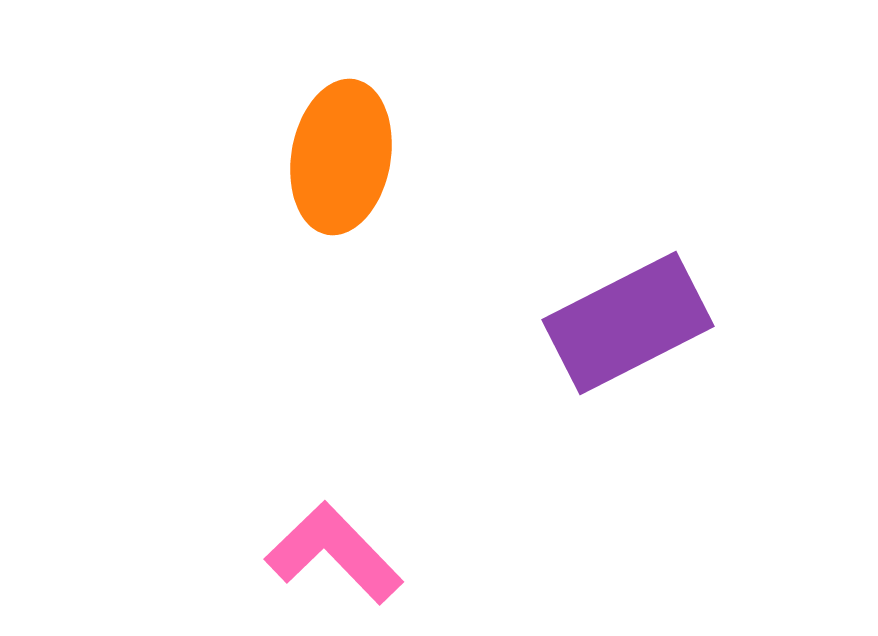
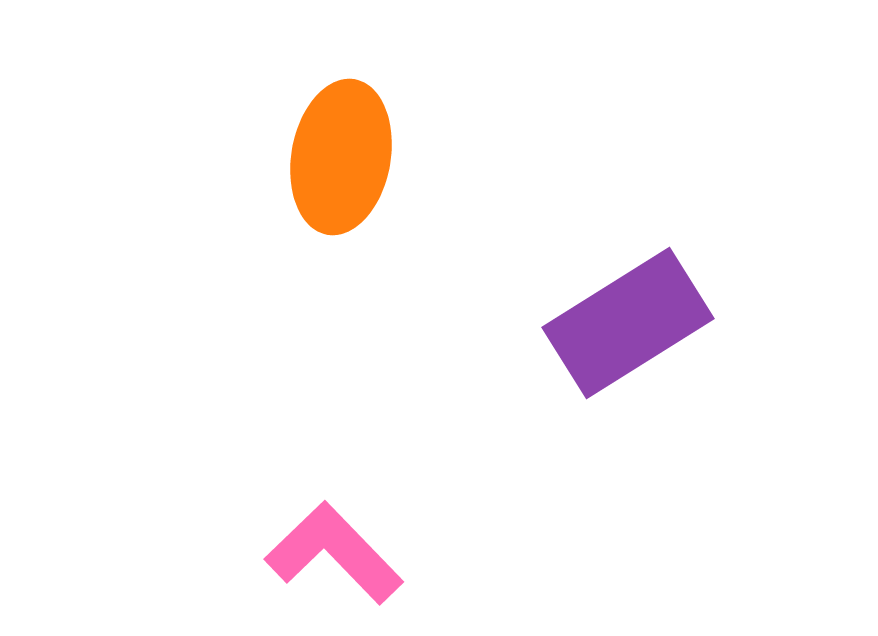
purple rectangle: rotated 5 degrees counterclockwise
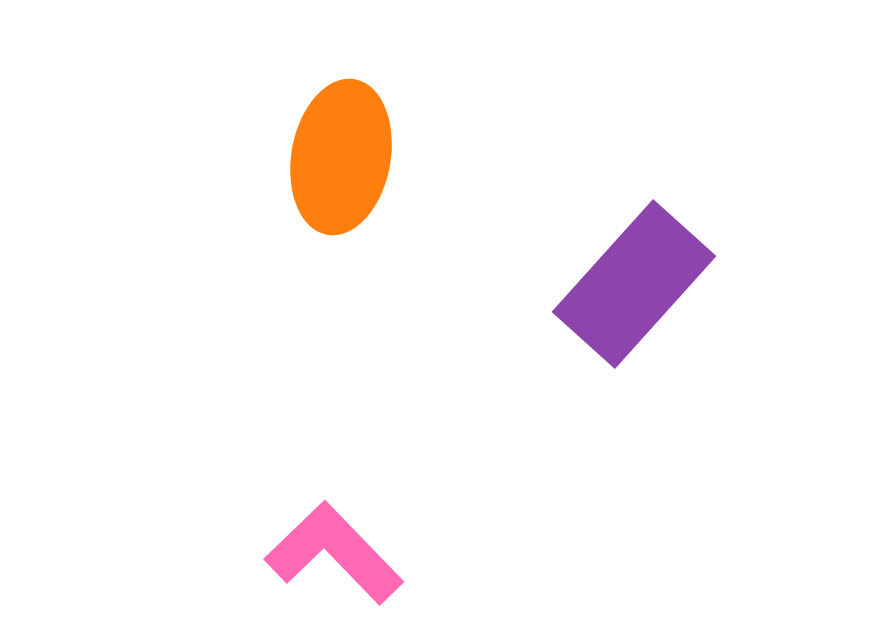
purple rectangle: moved 6 px right, 39 px up; rotated 16 degrees counterclockwise
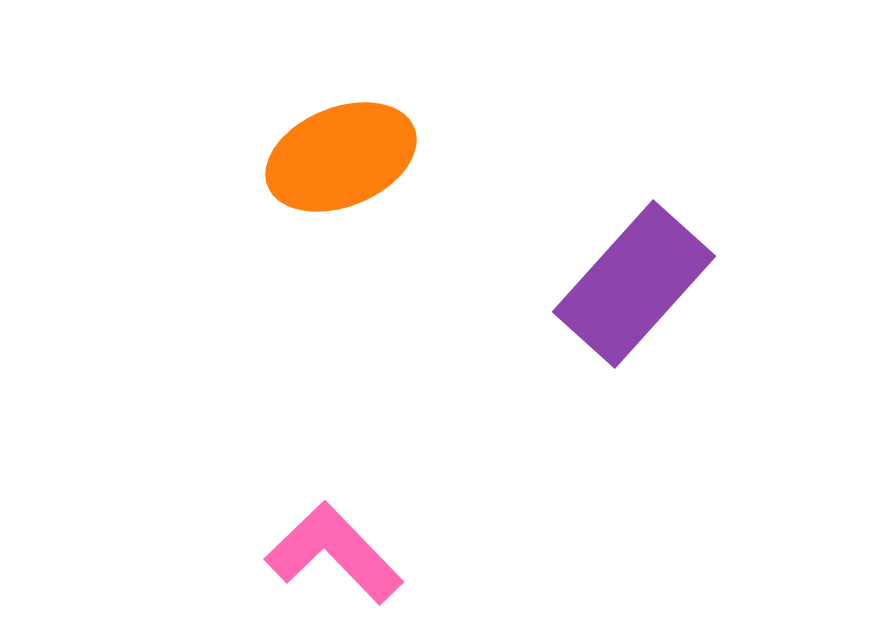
orange ellipse: rotated 58 degrees clockwise
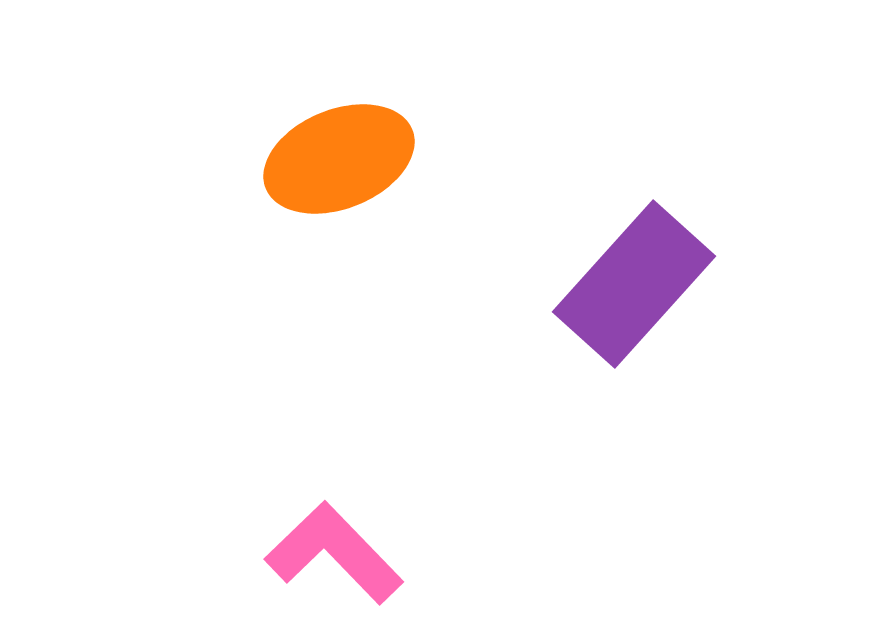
orange ellipse: moved 2 px left, 2 px down
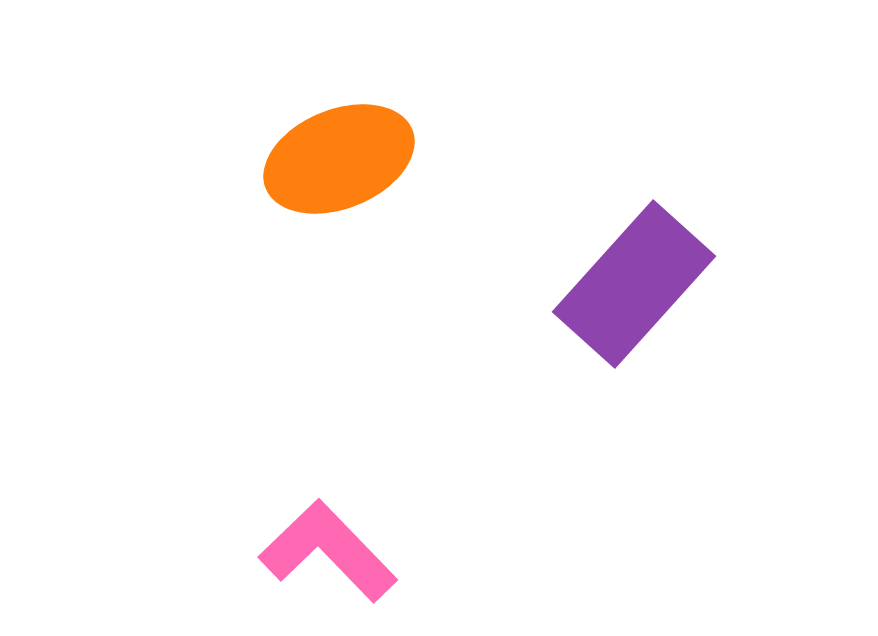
pink L-shape: moved 6 px left, 2 px up
